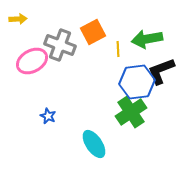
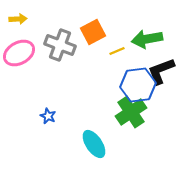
yellow line: moved 1 px left, 2 px down; rotated 70 degrees clockwise
pink ellipse: moved 13 px left, 8 px up
blue hexagon: moved 1 px right, 3 px down
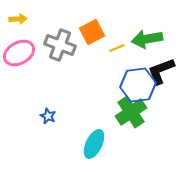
orange square: moved 1 px left
yellow line: moved 3 px up
cyan ellipse: rotated 60 degrees clockwise
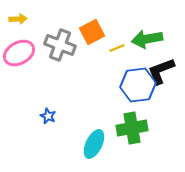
green cross: moved 1 px right, 16 px down; rotated 24 degrees clockwise
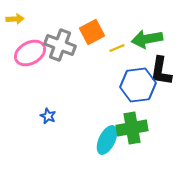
yellow arrow: moved 3 px left
pink ellipse: moved 11 px right
black L-shape: rotated 60 degrees counterclockwise
cyan ellipse: moved 13 px right, 4 px up
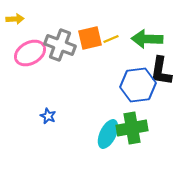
orange square: moved 2 px left, 6 px down; rotated 15 degrees clockwise
green arrow: rotated 12 degrees clockwise
yellow line: moved 6 px left, 9 px up
cyan ellipse: moved 1 px right, 6 px up
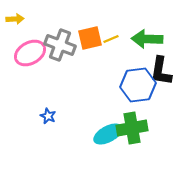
cyan ellipse: rotated 36 degrees clockwise
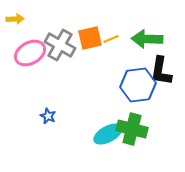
gray cross: rotated 8 degrees clockwise
green cross: moved 1 px down; rotated 24 degrees clockwise
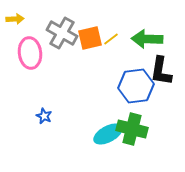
yellow line: rotated 14 degrees counterclockwise
gray cross: moved 2 px right, 12 px up
pink ellipse: rotated 68 degrees counterclockwise
blue hexagon: moved 2 px left, 1 px down
blue star: moved 4 px left
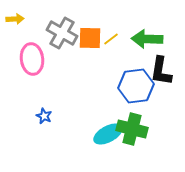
orange square: rotated 15 degrees clockwise
pink ellipse: moved 2 px right, 6 px down
